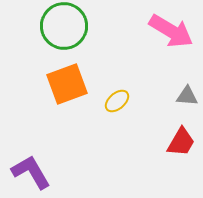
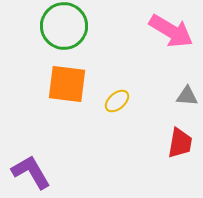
orange square: rotated 27 degrees clockwise
red trapezoid: moved 1 px left, 1 px down; rotated 20 degrees counterclockwise
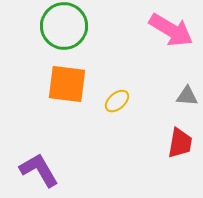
pink arrow: moved 1 px up
purple L-shape: moved 8 px right, 2 px up
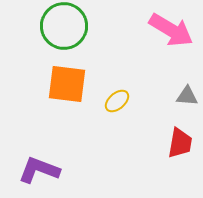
purple L-shape: rotated 39 degrees counterclockwise
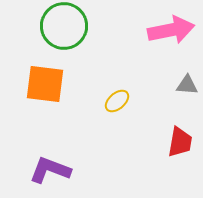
pink arrow: rotated 42 degrees counterclockwise
orange square: moved 22 px left
gray triangle: moved 11 px up
red trapezoid: moved 1 px up
purple L-shape: moved 11 px right
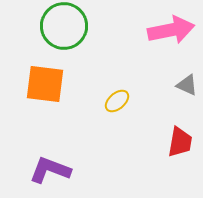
gray triangle: rotated 20 degrees clockwise
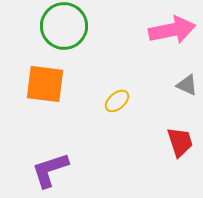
pink arrow: moved 1 px right
red trapezoid: rotated 28 degrees counterclockwise
purple L-shape: rotated 39 degrees counterclockwise
